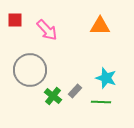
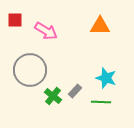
pink arrow: moved 1 px left, 1 px down; rotated 15 degrees counterclockwise
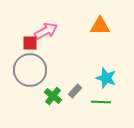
red square: moved 15 px right, 23 px down
pink arrow: rotated 60 degrees counterclockwise
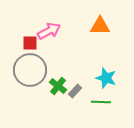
pink arrow: moved 3 px right
green cross: moved 5 px right, 10 px up
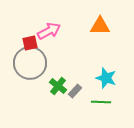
red square: rotated 14 degrees counterclockwise
gray circle: moved 7 px up
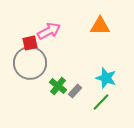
green line: rotated 48 degrees counterclockwise
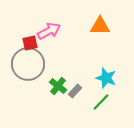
gray circle: moved 2 px left, 1 px down
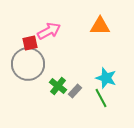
green line: moved 4 px up; rotated 72 degrees counterclockwise
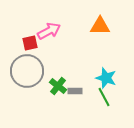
gray circle: moved 1 px left, 7 px down
gray rectangle: rotated 48 degrees clockwise
green line: moved 3 px right, 1 px up
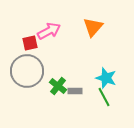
orange triangle: moved 7 px left, 1 px down; rotated 50 degrees counterclockwise
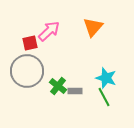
pink arrow: rotated 15 degrees counterclockwise
